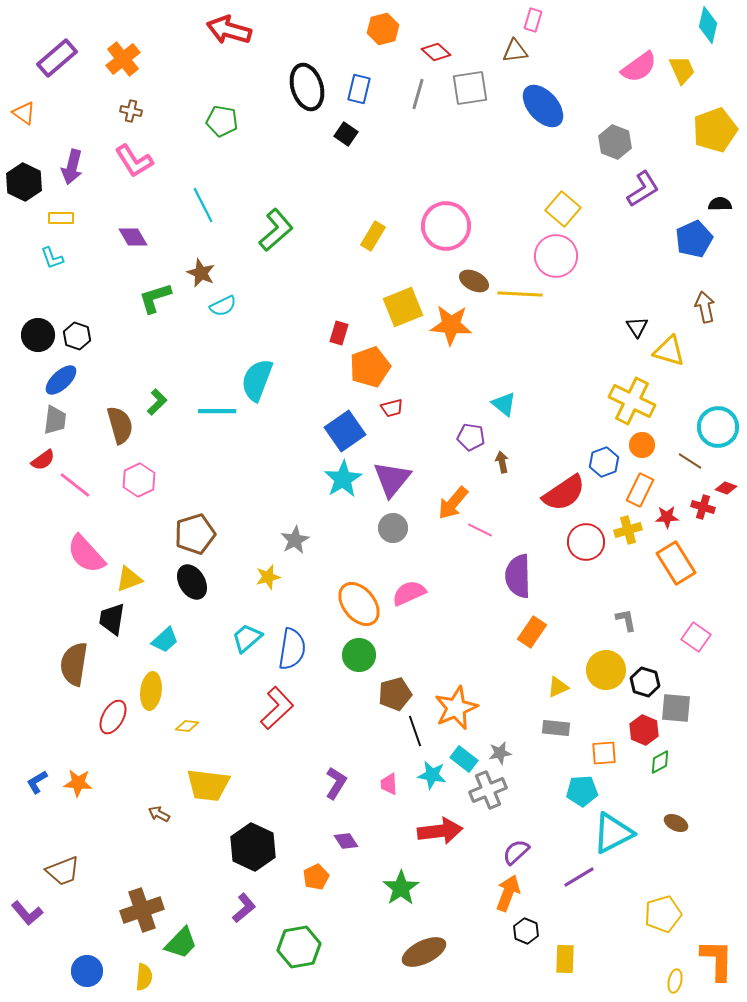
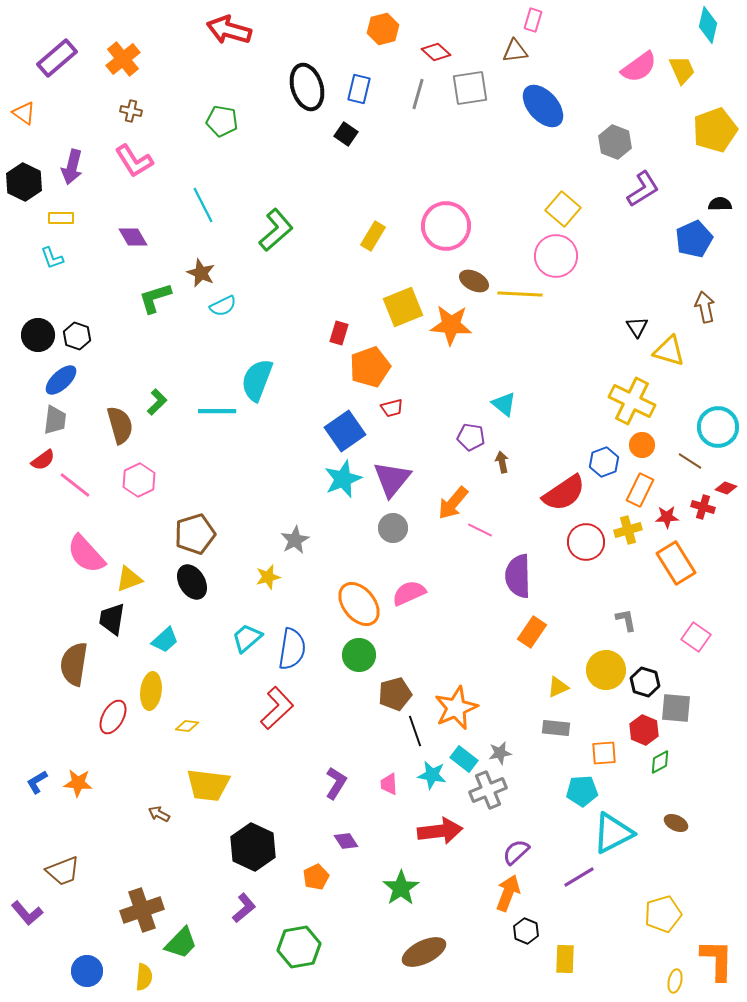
cyan star at (343, 479): rotated 9 degrees clockwise
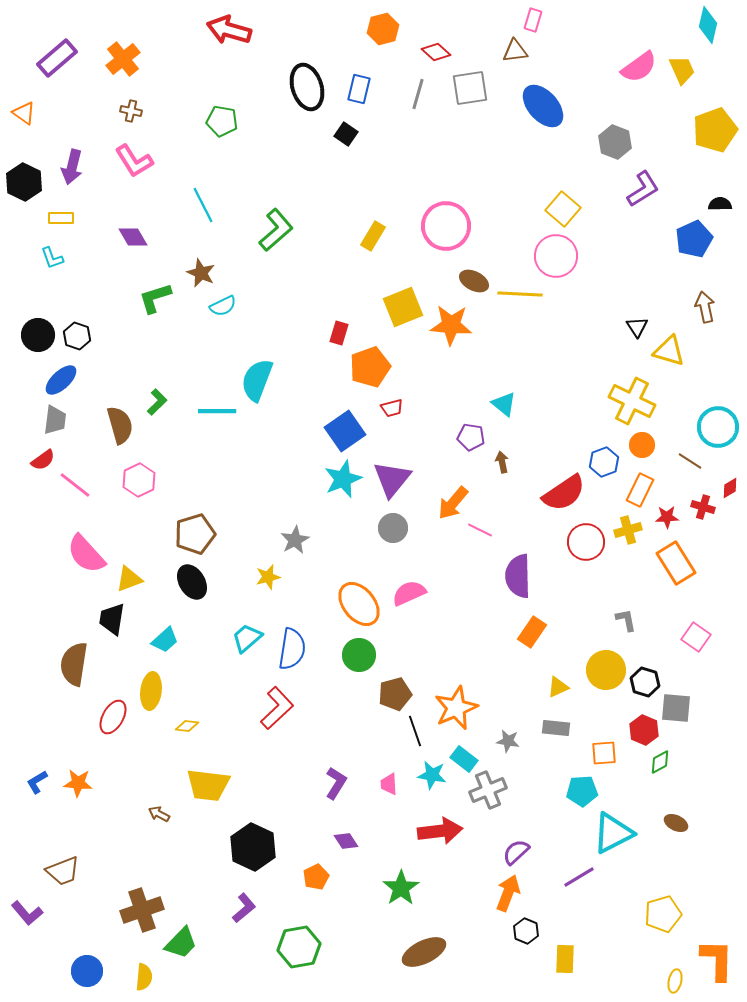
red diamond at (726, 488): moved 4 px right; rotated 50 degrees counterclockwise
gray star at (500, 753): moved 8 px right, 12 px up; rotated 20 degrees clockwise
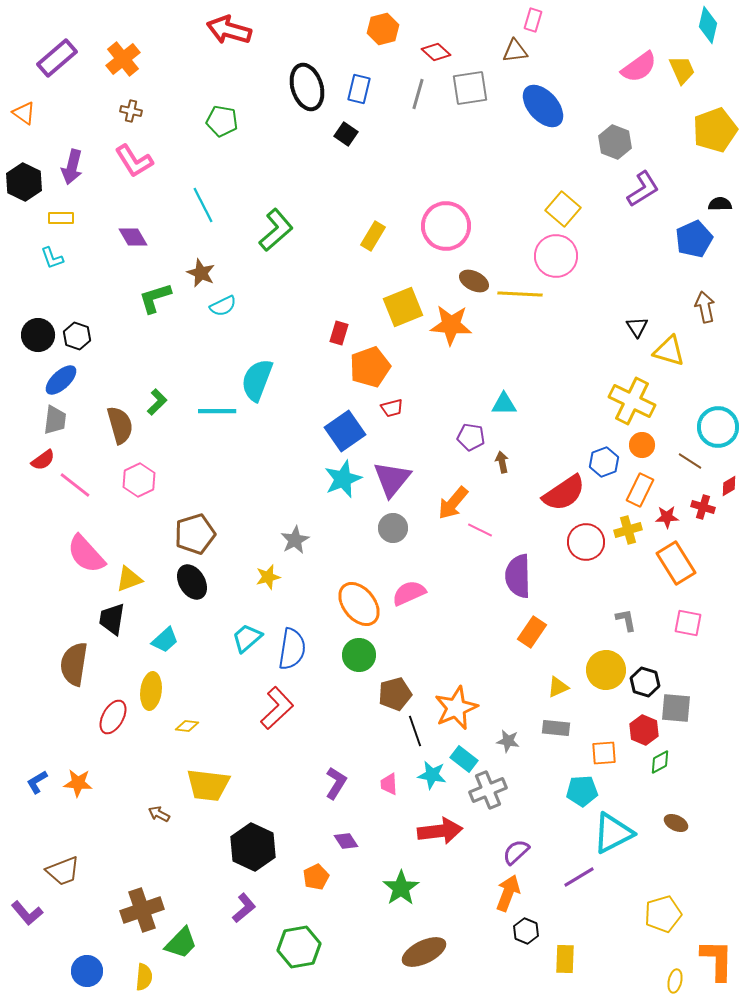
cyan triangle at (504, 404): rotated 40 degrees counterclockwise
red diamond at (730, 488): moved 1 px left, 2 px up
pink square at (696, 637): moved 8 px left, 14 px up; rotated 24 degrees counterclockwise
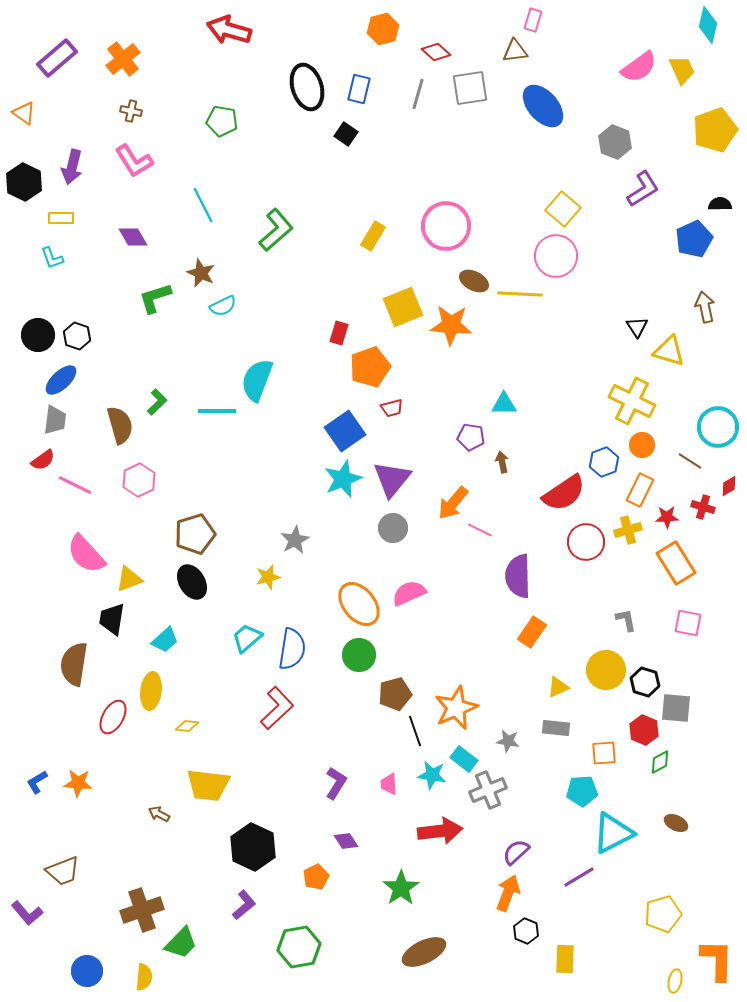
pink line at (75, 485): rotated 12 degrees counterclockwise
purple L-shape at (244, 908): moved 3 px up
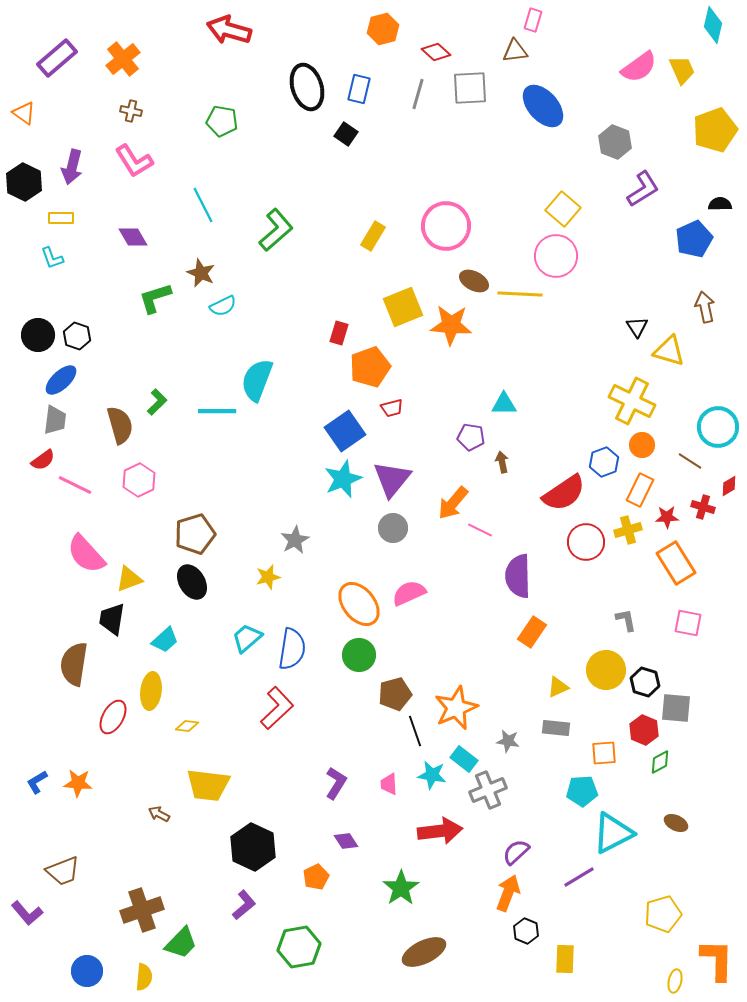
cyan diamond at (708, 25): moved 5 px right
gray square at (470, 88): rotated 6 degrees clockwise
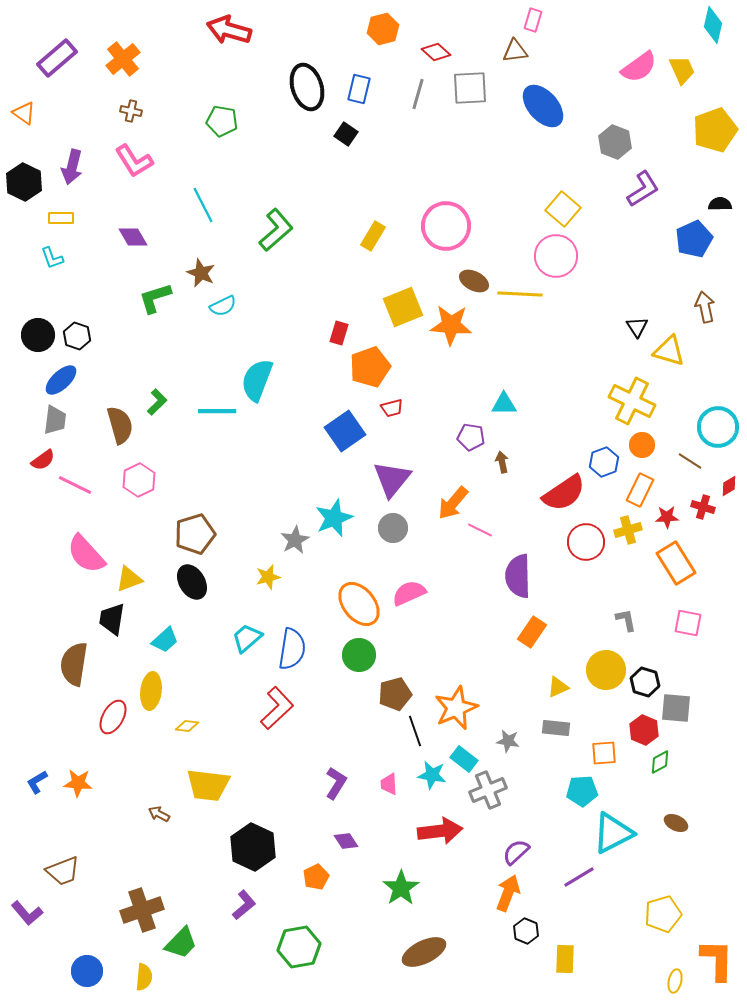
cyan star at (343, 479): moved 9 px left, 39 px down
